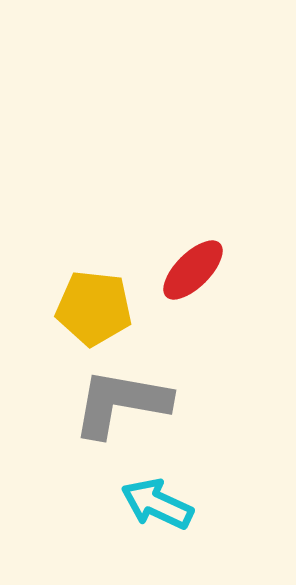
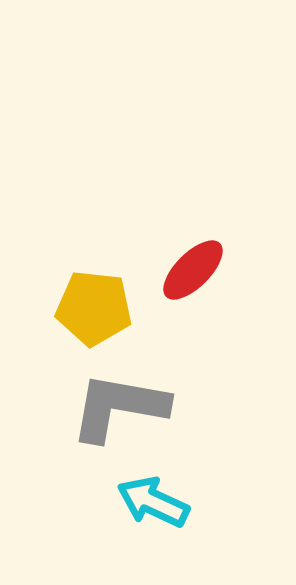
gray L-shape: moved 2 px left, 4 px down
cyan arrow: moved 4 px left, 2 px up
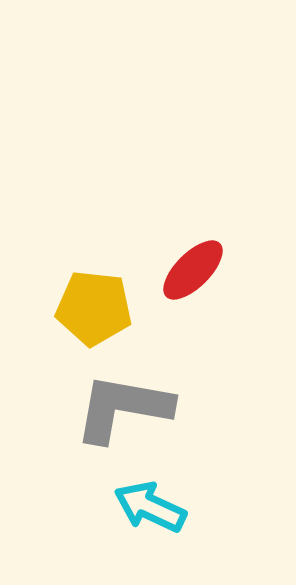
gray L-shape: moved 4 px right, 1 px down
cyan arrow: moved 3 px left, 5 px down
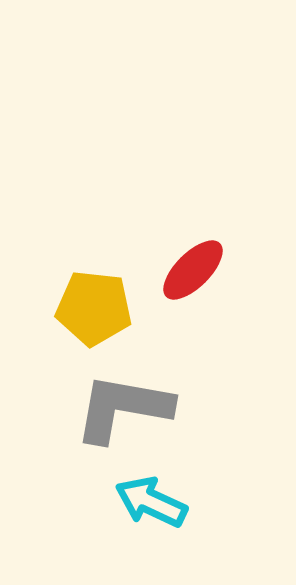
cyan arrow: moved 1 px right, 5 px up
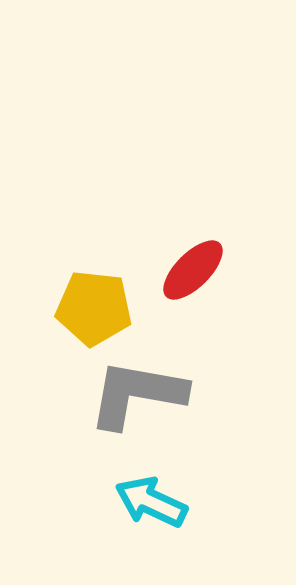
gray L-shape: moved 14 px right, 14 px up
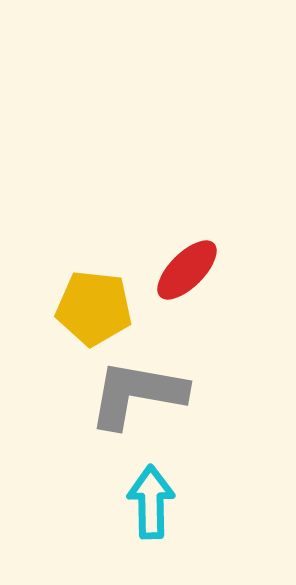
red ellipse: moved 6 px left
cyan arrow: rotated 64 degrees clockwise
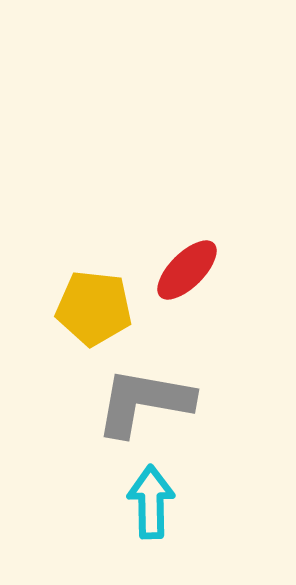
gray L-shape: moved 7 px right, 8 px down
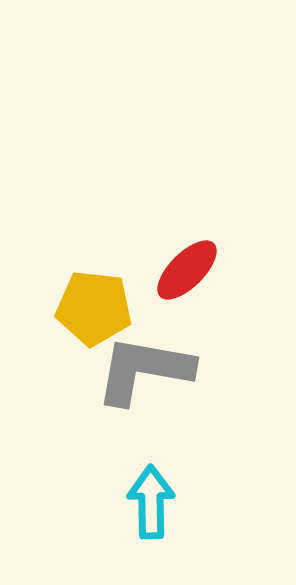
gray L-shape: moved 32 px up
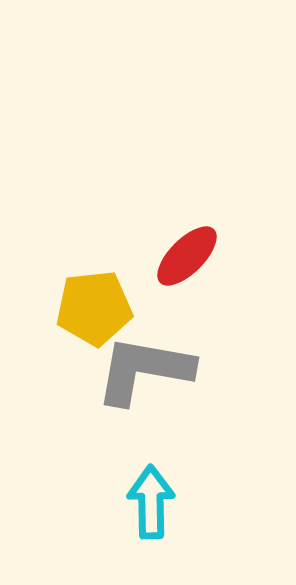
red ellipse: moved 14 px up
yellow pentagon: rotated 12 degrees counterclockwise
